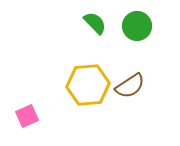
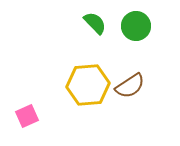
green circle: moved 1 px left
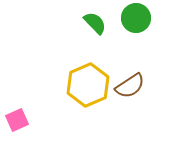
green circle: moved 8 px up
yellow hexagon: rotated 18 degrees counterclockwise
pink square: moved 10 px left, 4 px down
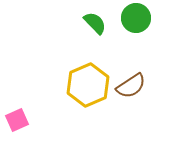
brown semicircle: moved 1 px right
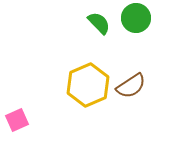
green semicircle: moved 4 px right
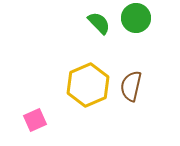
brown semicircle: rotated 136 degrees clockwise
pink square: moved 18 px right
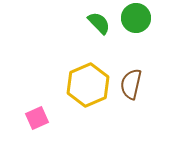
brown semicircle: moved 2 px up
pink square: moved 2 px right, 2 px up
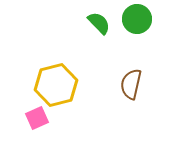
green circle: moved 1 px right, 1 px down
yellow hexagon: moved 32 px left; rotated 9 degrees clockwise
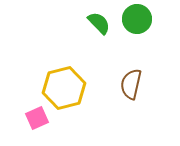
yellow hexagon: moved 8 px right, 3 px down
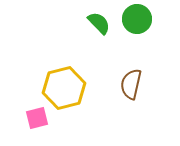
pink square: rotated 10 degrees clockwise
